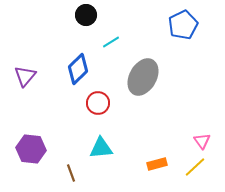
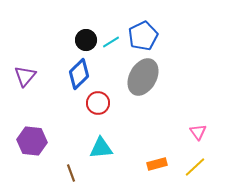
black circle: moved 25 px down
blue pentagon: moved 40 px left, 11 px down
blue diamond: moved 1 px right, 5 px down
pink triangle: moved 4 px left, 9 px up
purple hexagon: moved 1 px right, 8 px up
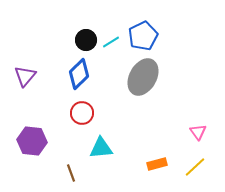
red circle: moved 16 px left, 10 px down
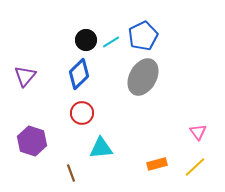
purple hexagon: rotated 12 degrees clockwise
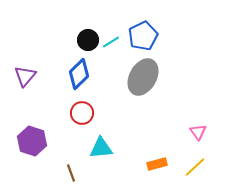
black circle: moved 2 px right
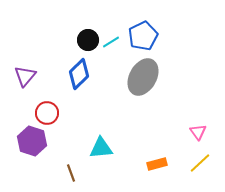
red circle: moved 35 px left
yellow line: moved 5 px right, 4 px up
